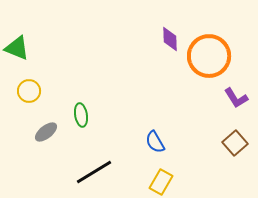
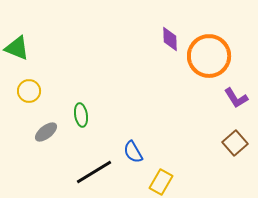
blue semicircle: moved 22 px left, 10 px down
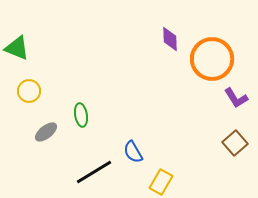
orange circle: moved 3 px right, 3 px down
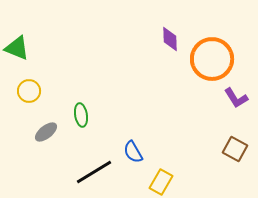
brown square: moved 6 px down; rotated 20 degrees counterclockwise
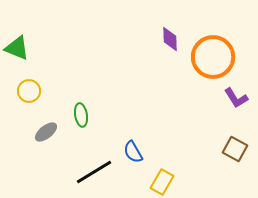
orange circle: moved 1 px right, 2 px up
yellow rectangle: moved 1 px right
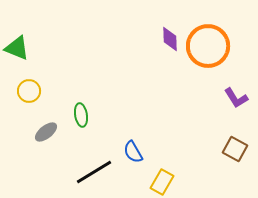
orange circle: moved 5 px left, 11 px up
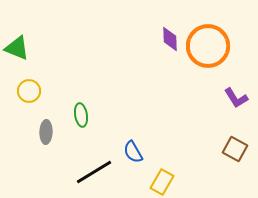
gray ellipse: rotated 50 degrees counterclockwise
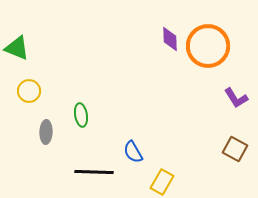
black line: rotated 33 degrees clockwise
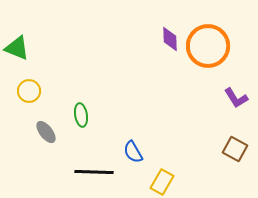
gray ellipse: rotated 40 degrees counterclockwise
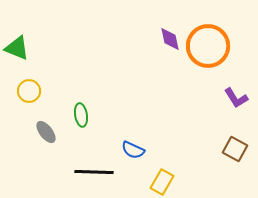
purple diamond: rotated 10 degrees counterclockwise
blue semicircle: moved 2 px up; rotated 35 degrees counterclockwise
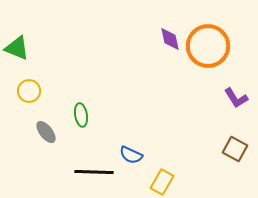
blue semicircle: moved 2 px left, 5 px down
